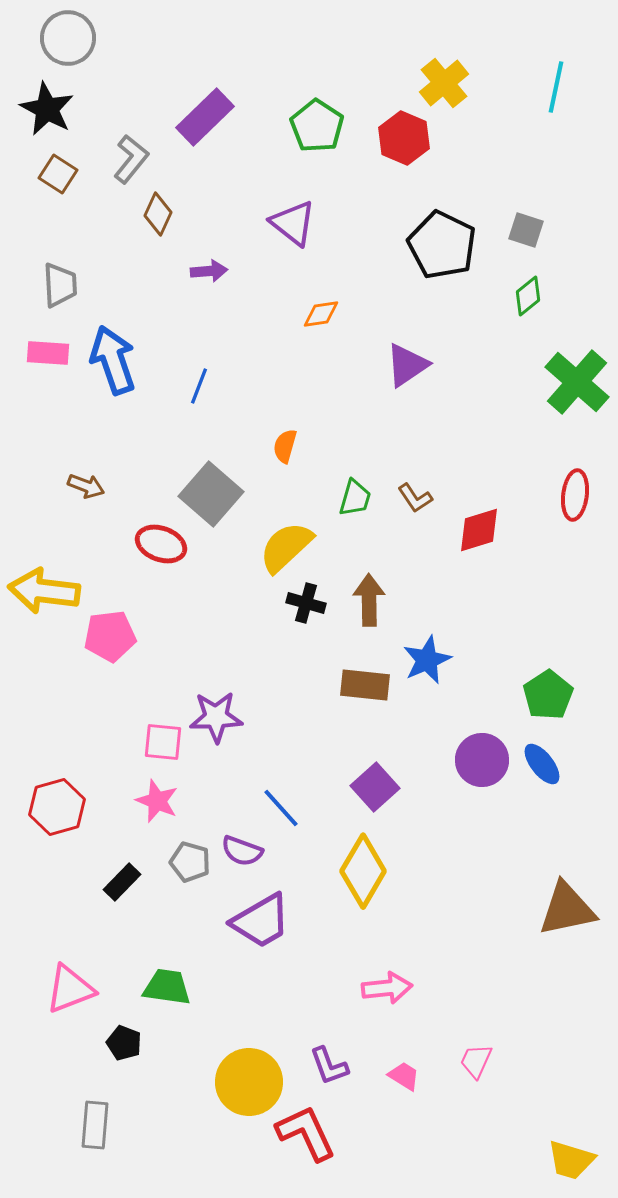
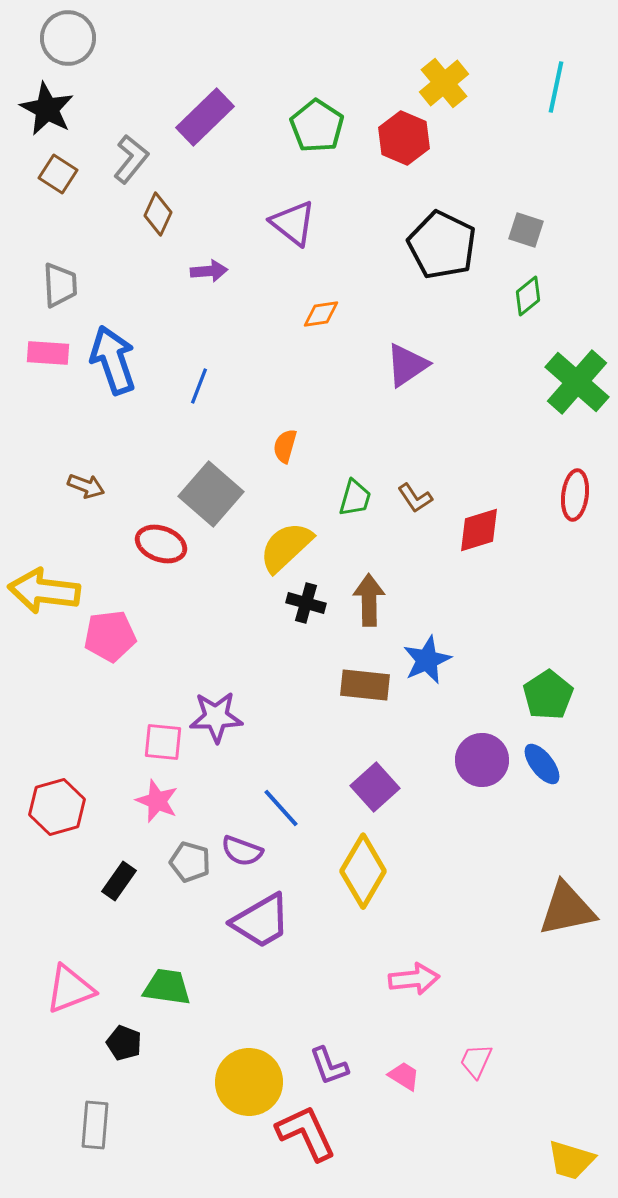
black rectangle at (122, 882): moved 3 px left, 1 px up; rotated 9 degrees counterclockwise
pink arrow at (387, 988): moved 27 px right, 9 px up
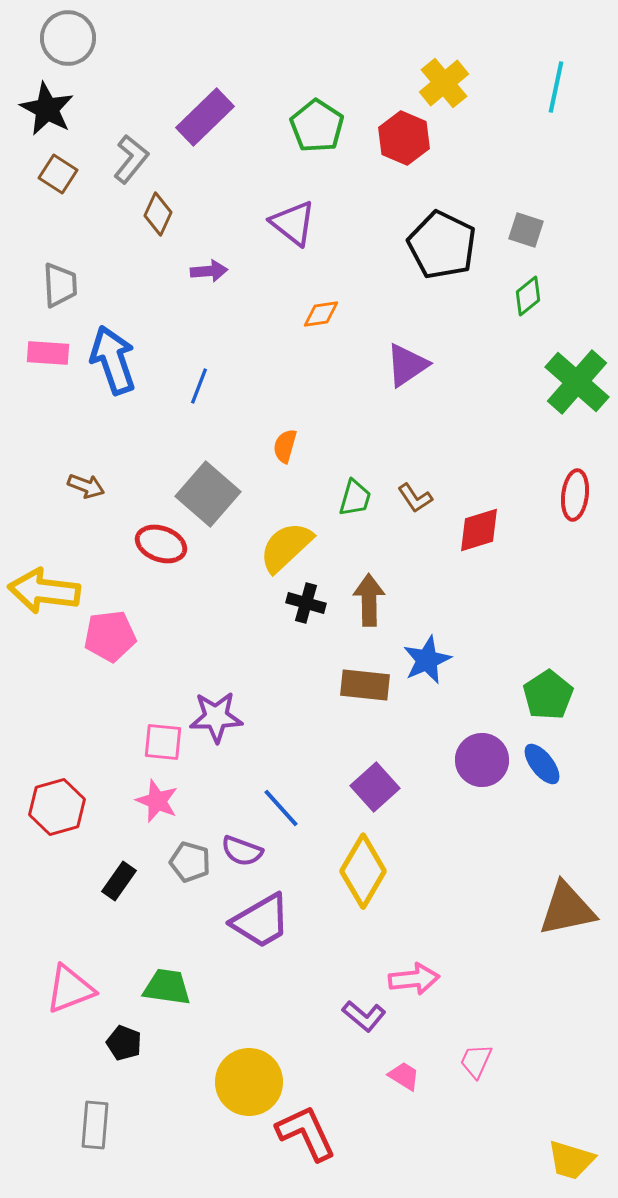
gray square at (211, 494): moved 3 px left
purple L-shape at (329, 1066): moved 35 px right, 50 px up; rotated 30 degrees counterclockwise
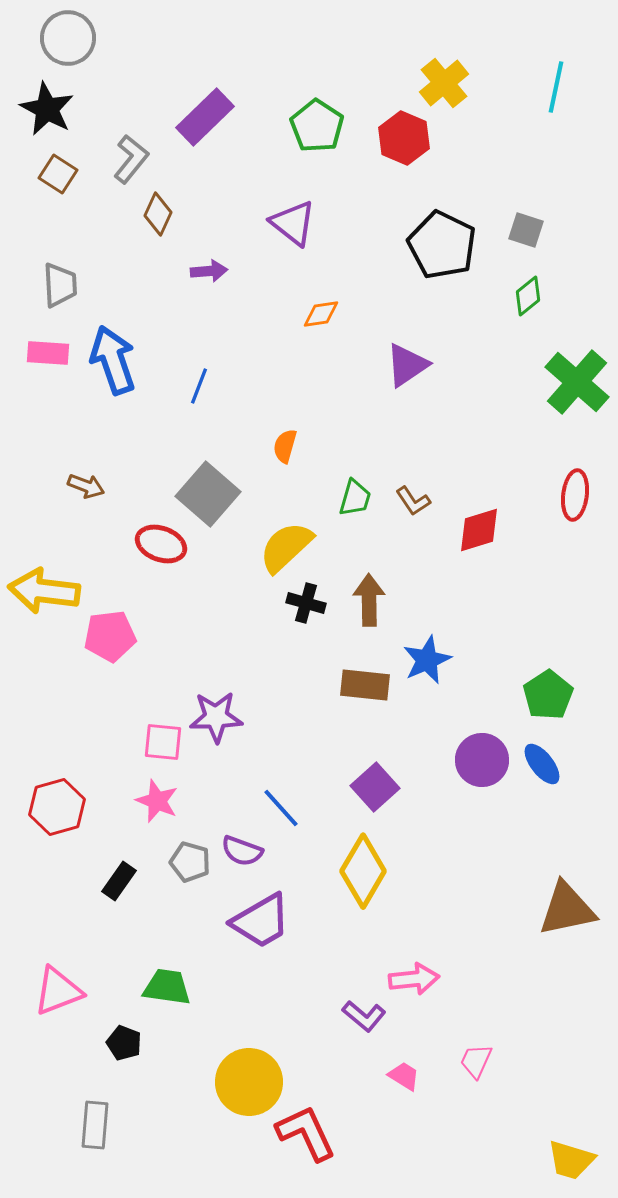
brown L-shape at (415, 498): moved 2 px left, 3 px down
pink triangle at (70, 989): moved 12 px left, 2 px down
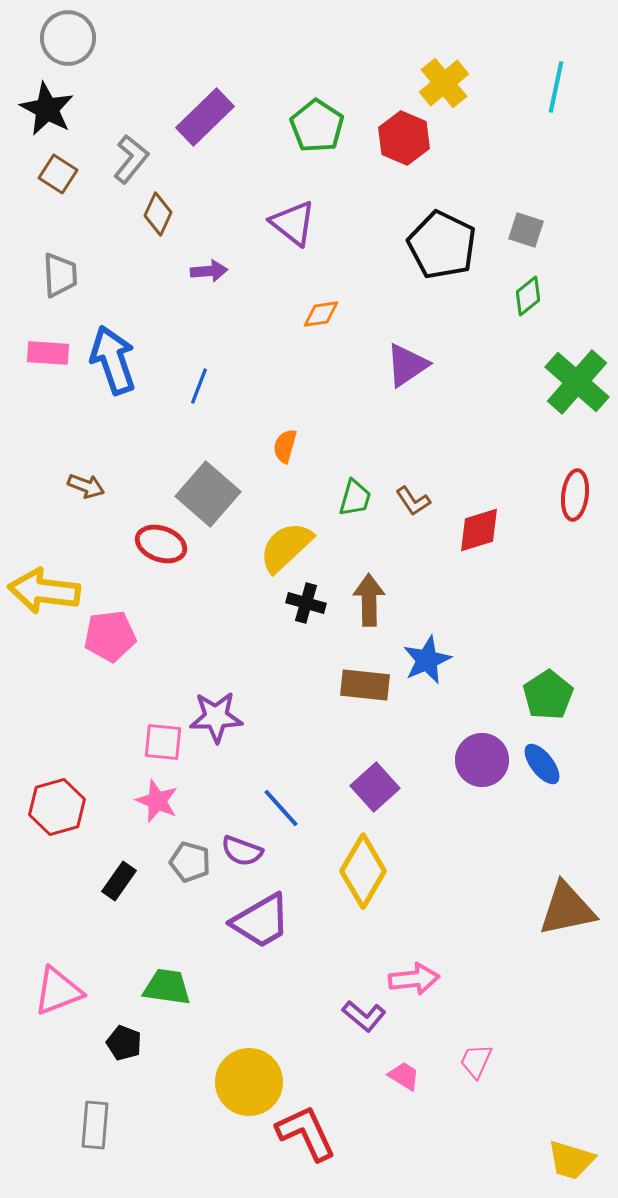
gray trapezoid at (60, 285): moved 10 px up
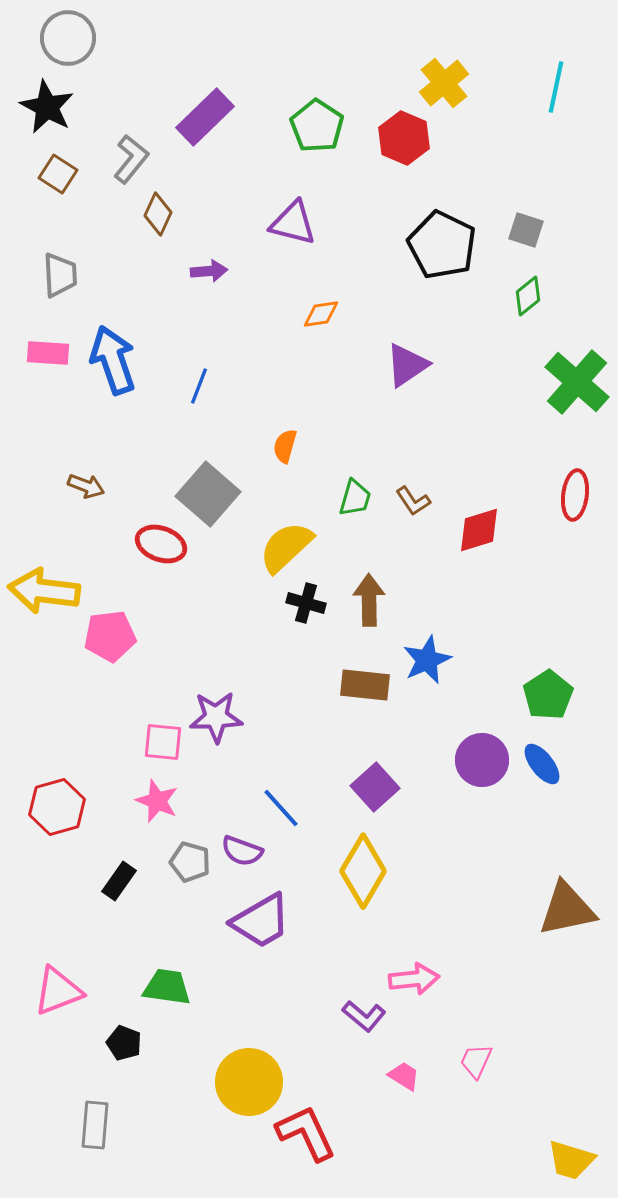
black star at (47, 109): moved 2 px up
purple triangle at (293, 223): rotated 24 degrees counterclockwise
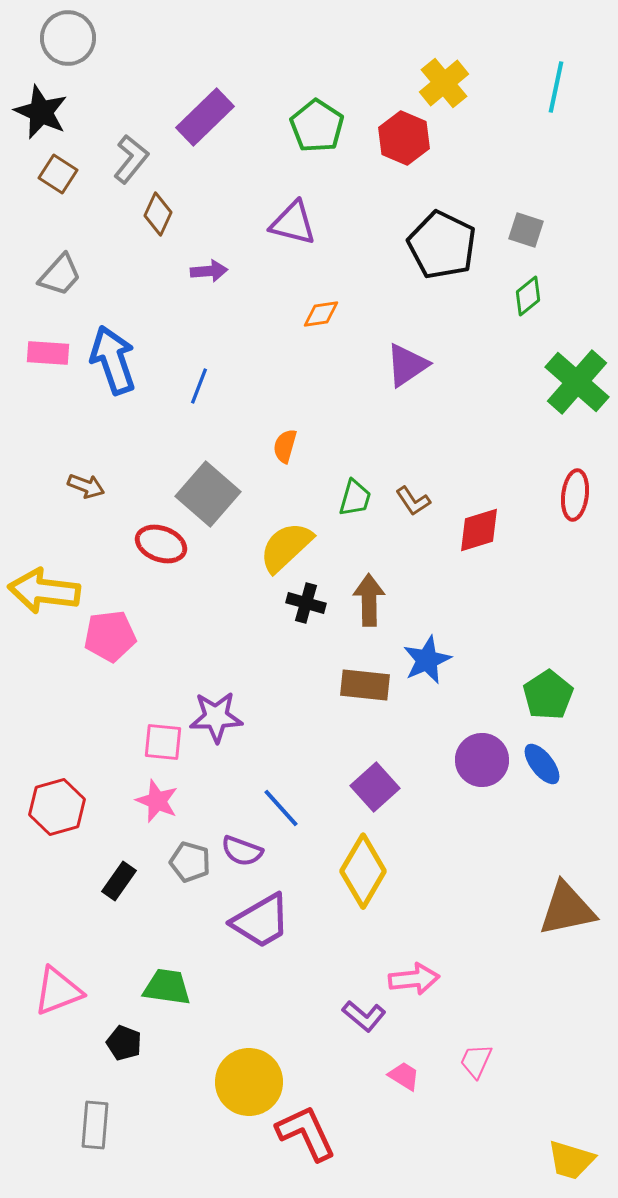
black star at (47, 107): moved 6 px left, 5 px down; rotated 4 degrees counterclockwise
gray trapezoid at (60, 275): rotated 45 degrees clockwise
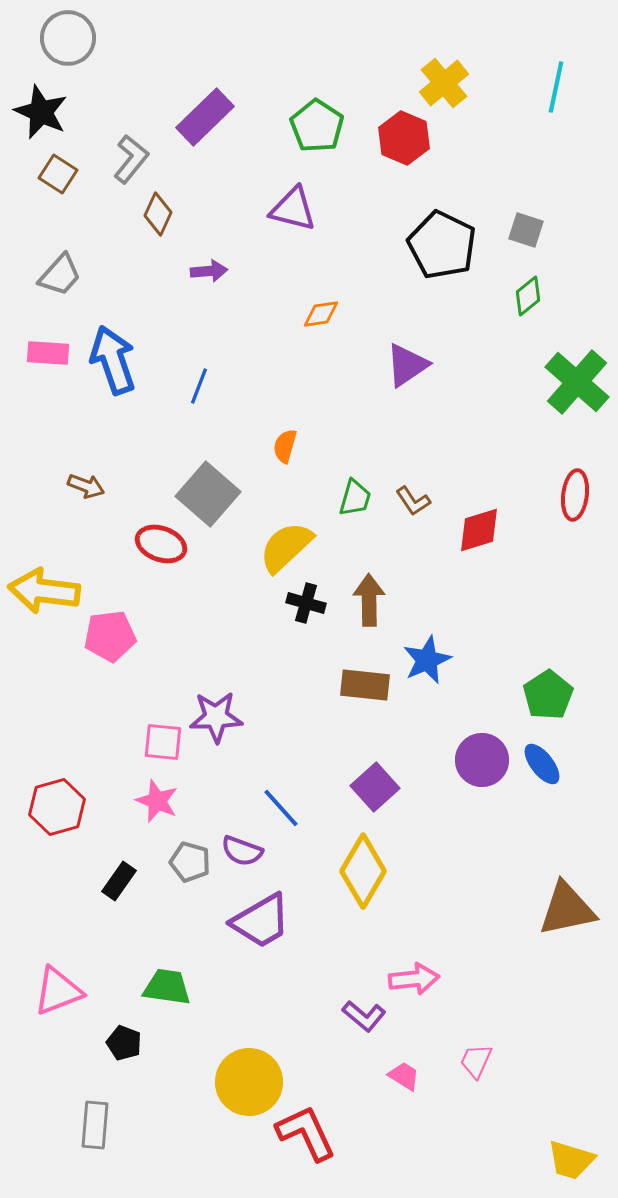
purple triangle at (293, 223): moved 14 px up
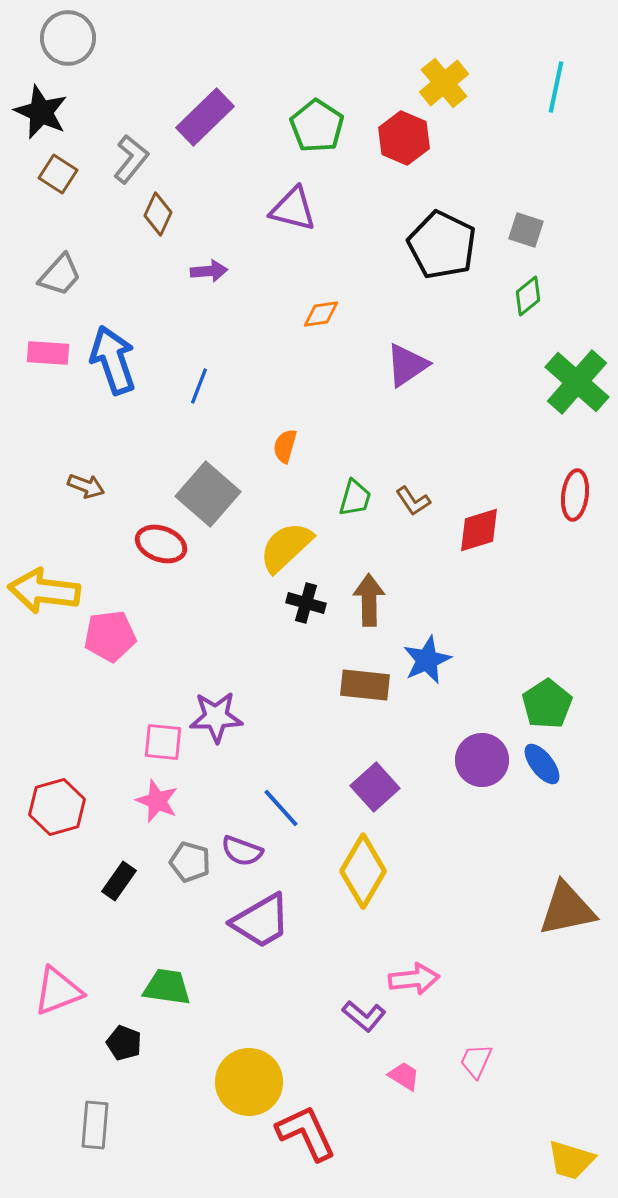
green pentagon at (548, 695): moved 1 px left, 9 px down
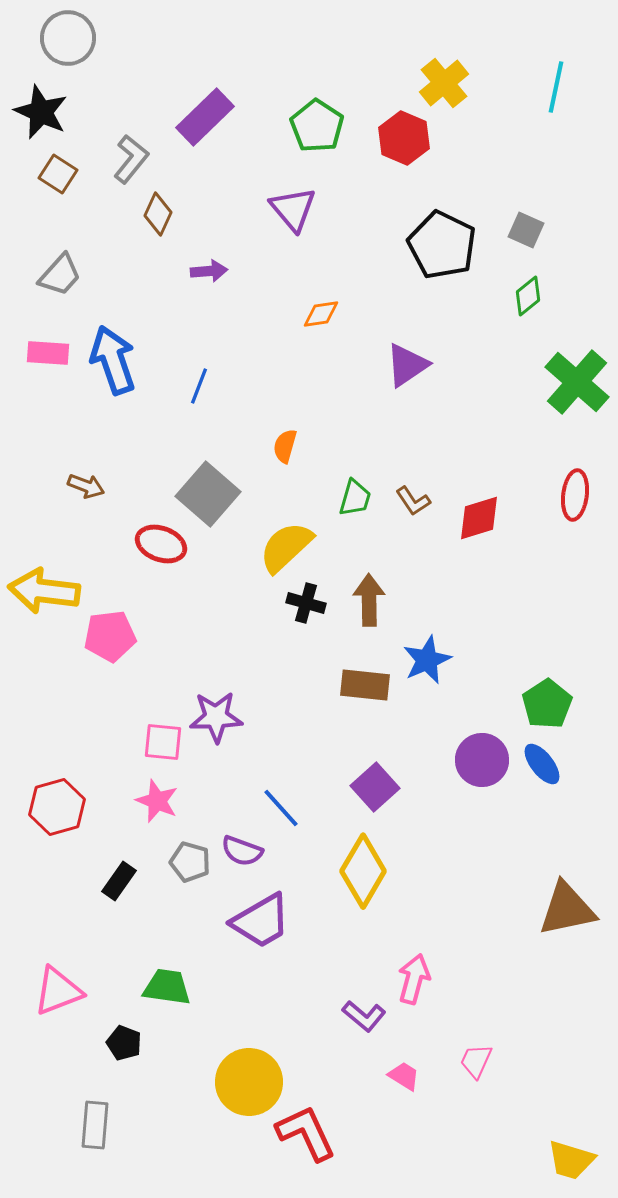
purple triangle at (293, 209): rotated 36 degrees clockwise
gray square at (526, 230): rotated 6 degrees clockwise
red diamond at (479, 530): moved 12 px up
pink arrow at (414, 979): rotated 69 degrees counterclockwise
